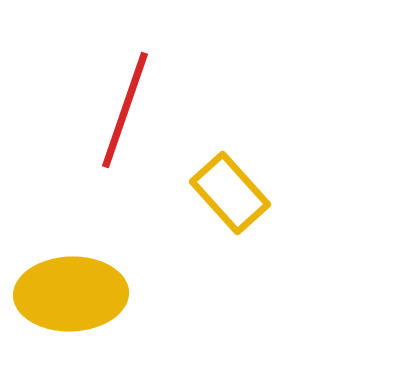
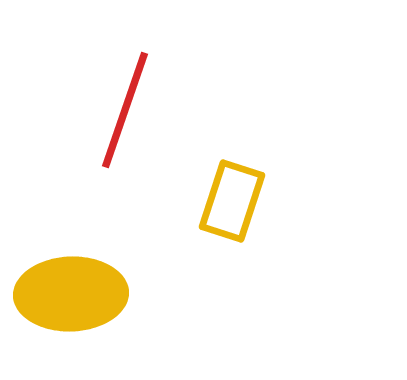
yellow rectangle: moved 2 px right, 8 px down; rotated 60 degrees clockwise
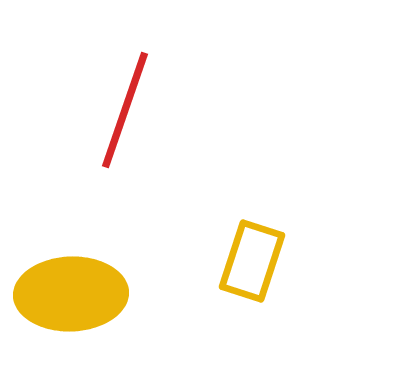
yellow rectangle: moved 20 px right, 60 px down
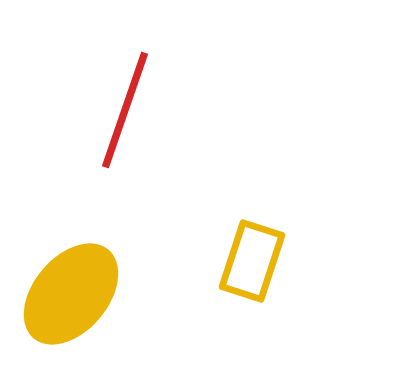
yellow ellipse: rotated 48 degrees counterclockwise
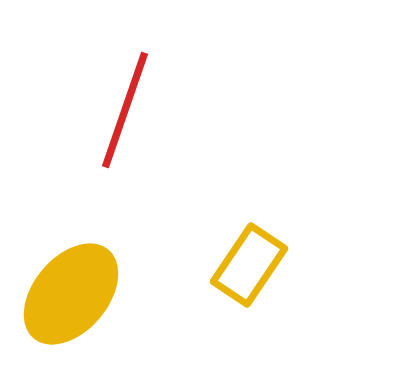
yellow rectangle: moved 3 px left, 4 px down; rotated 16 degrees clockwise
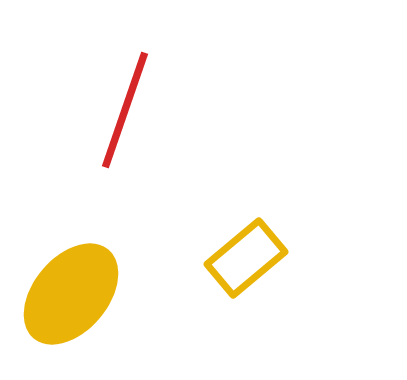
yellow rectangle: moved 3 px left, 7 px up; rotated 16 degrees clockwise
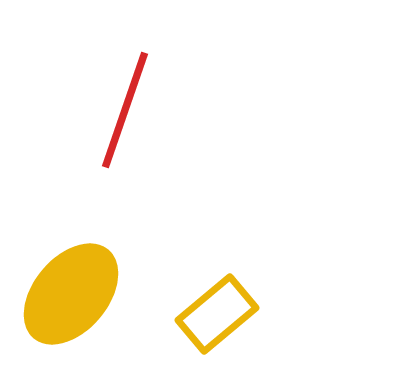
yellow rectangle: moved 29 px left, 56 px down
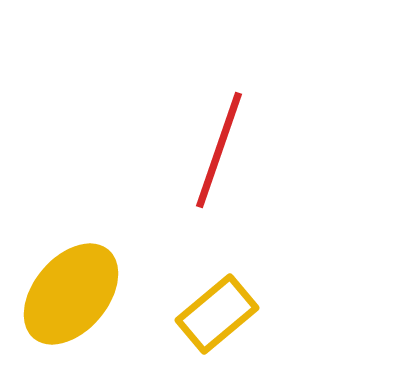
red line: moved 94 px right, 40 px down
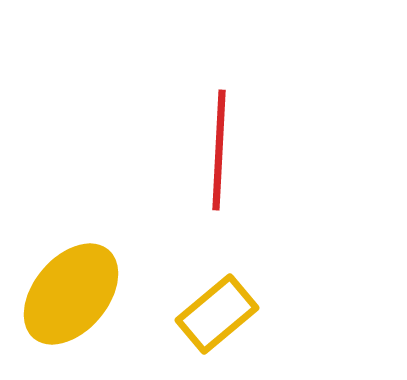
red line: rotated 16 degrees counterclockwise
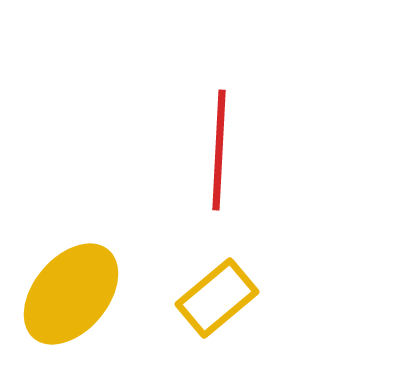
yellow rectangle: moved 16 px up
